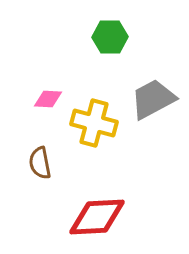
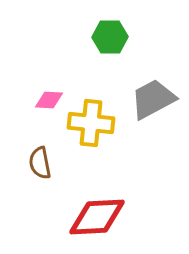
pink diamond: moved 1 px right, 1 px down
yellow cross: moved 3 px left; rotated 9 degrees counterclockwise
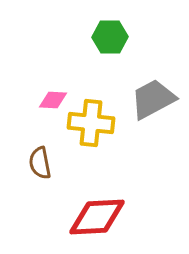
pink diamond: moved 4 px right
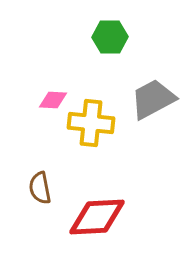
brown semicircle: moved 25 px down
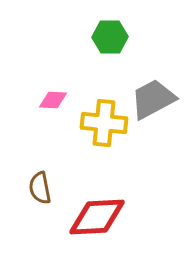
yellow cross: moved 13 px right
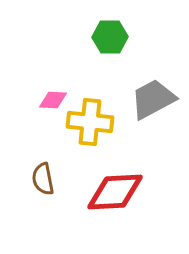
yellow cross: moved 14 px left, 1 px up
brown semicircle: moved 3 px right, 9 px up
red diamond: moved 18 px right, 25 px up
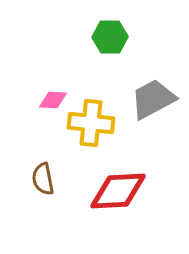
yellow cross: moved 1 px right, 1 px down
red diamond: moved 3 px right, 1 px up
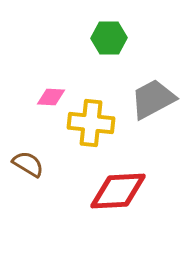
green hexagon: moved 1 px left, 1 px down
pink diamond: moved 2 px left, 3 px up
brown semicircle: moved 15 px left, 15 px up; rotated 132 degrees clockwise
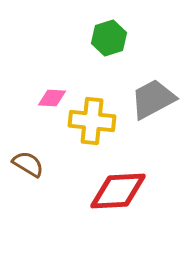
green hexagon: rotated 16 degrees counterclockwise
pink diamond: moved 1 px right, 1 px down
yellow cross: moved 1 px right, 2 px up
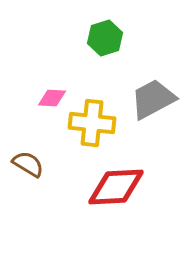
green hexagon: moved 4 px left
yellow cross: moved 2 px down
red diamond: moved 2 px left, 4 px up
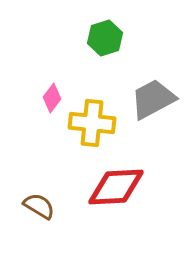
pink diamond: rotated 56 degrees counterclockwise
brown semicircle: moved 11 px right, 42 px down
